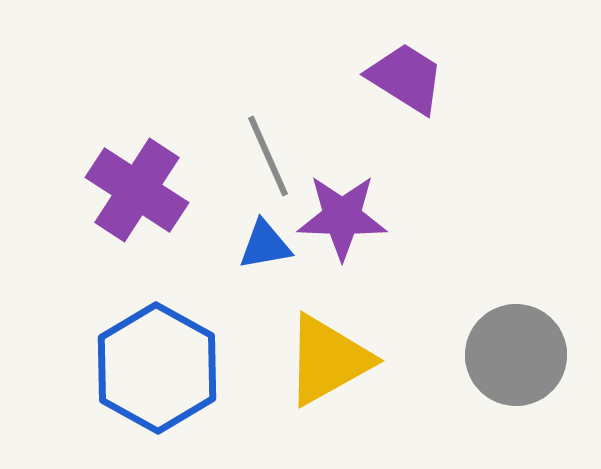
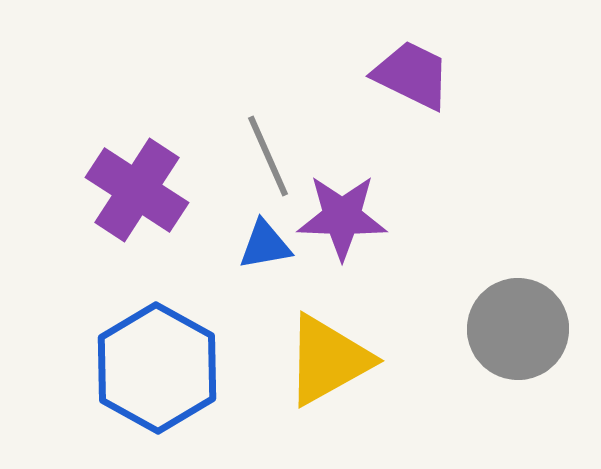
purple trapezoid: moved 6 px right, 3 px up; rotated 6 degrees counterclockwise
gray circle: moved 2 px right, 26 px up
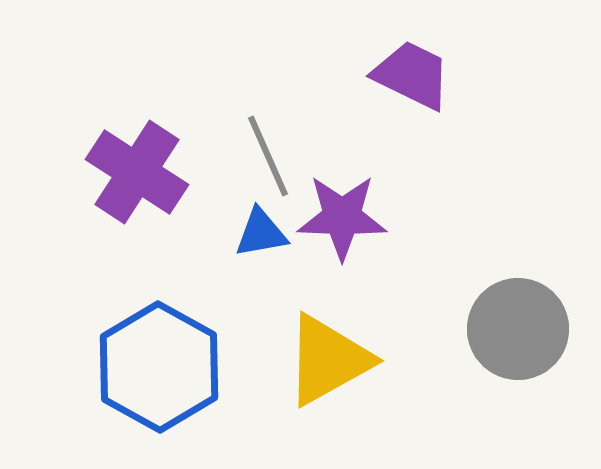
purple cross: moved 18 px up
blue triangle: moved 4 px left, 12 px up
blue hexagon: moved 2 px right, 1 px up
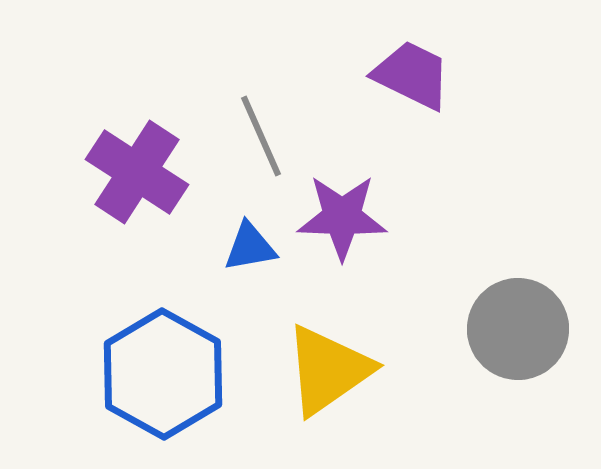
gray line: moved 7 px left, 20 px up
blue triangle: moved 11 px left, 14 px down
yellow triangle: moved 10 px down; rotated 6 degrees counterclockwise
blue hexagon: moved 4 px right, 7 px down
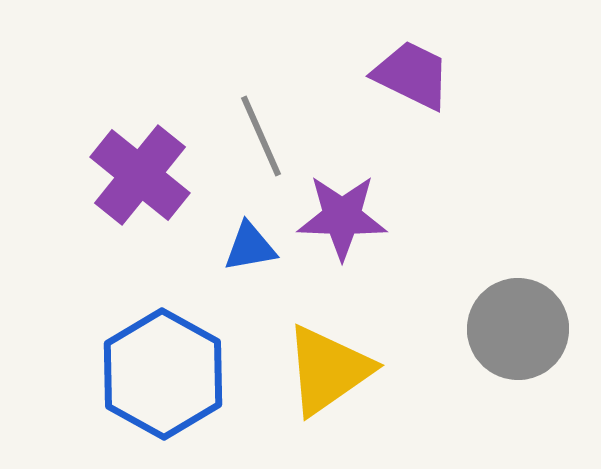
purple cross: moved 3 px right, 3 px down; rotated 6 degrees clockwise
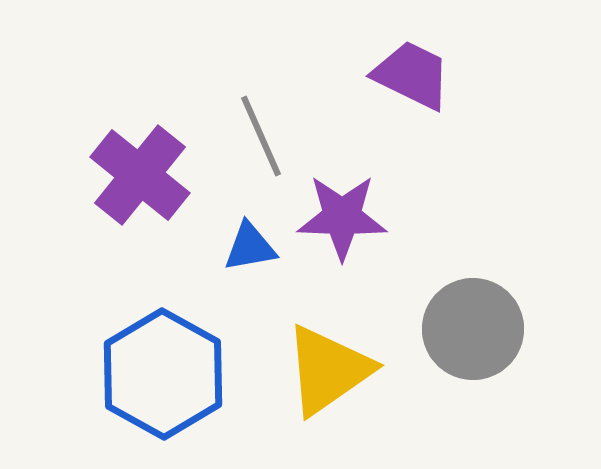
gray circle: moved 45 px left
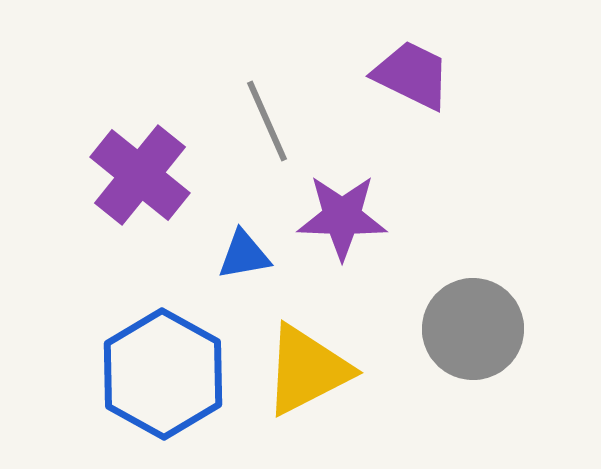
gray line: moved 6 px right, 15 px up
blue triangle: moved 6 px left, 8 px down
yellow triangle: moved 21 px left; rotated 8 degrees clockwise
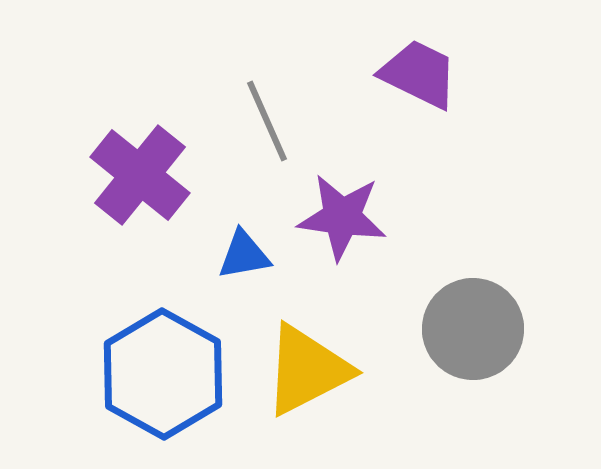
purple trapezoid: moved 7 px right, 1 px up
purple star: rotated 6 degrees clockwise
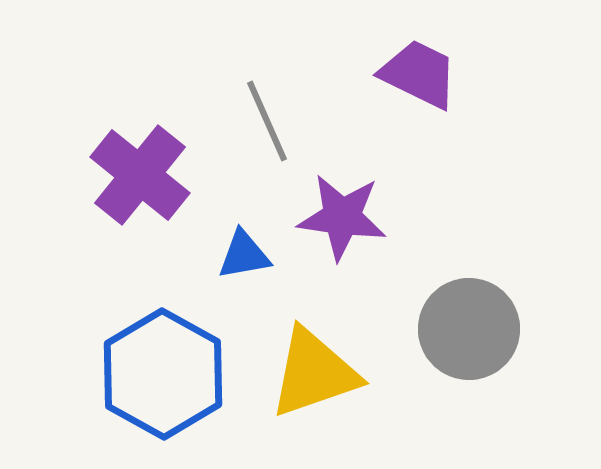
gray circle: moved 4 px left
yellow triangle: moved 7 px right, 3 px down; rotated 8 degrees clockwise
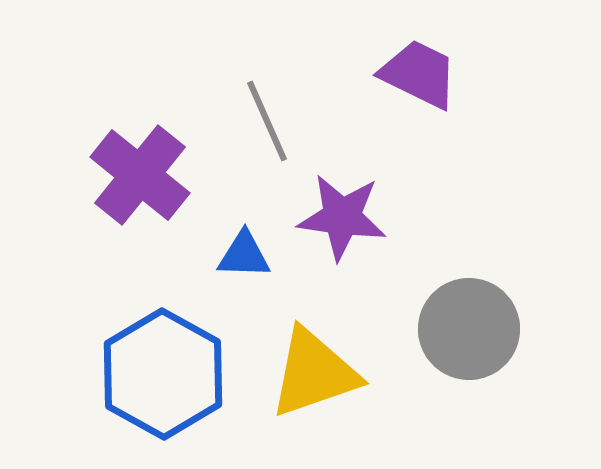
blue triangle: rotated 12 degrees clockwise
